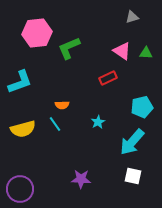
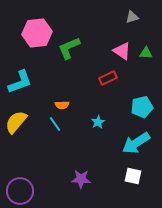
yellow semicircle: moved 7 px left, 7 px up; rotated 145 degrees clockwise
cyan arrow: moved 4 px right, 1 px down; rotated 16 degrees clockwise
purple circle: moved 2 px down
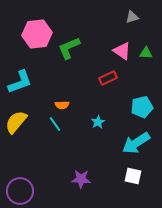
pink hexagon: moved 1 px down
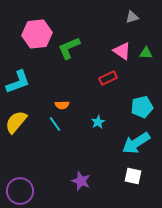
cyan L-shape: moved 2 px left
purple star: moved 2 px down; rotated 18 degrees clockwise
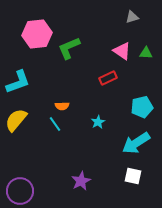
orange semicircle: moved 1 px down
yellow semicircle: moved 2 px up
purple star: rotated 24 degrees clockwise
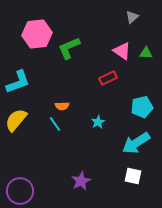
gray triangle: rotated 24 degrees counterclockwise
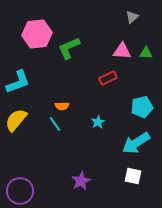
pink triangle: rotated 30 degrees counterclockwise
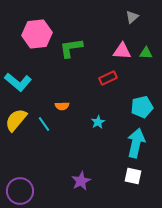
green L-shape: moved 2 px right; rotated 15 degrees clockwise
cyan L-shape: rotated 60 degrees clockwise
cyan line: moved 11 px left
cyan arrow: rotated 136 degrees clockwise
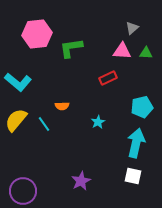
gray triangle: moved 11 px down
purple circle: moved 3 px right
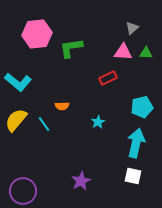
pink triangle: moved 1 px right, 1 px down
